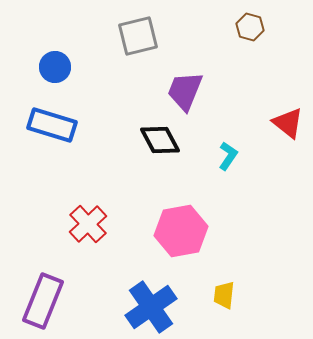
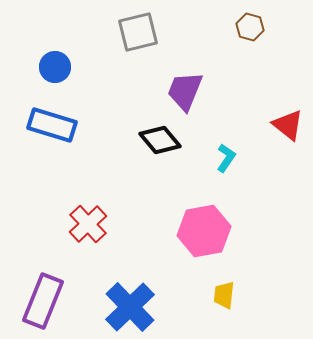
gray square: moved 4 px up
red triangle: moved 2 px down
black diamond: rotated 12 degrees counterclockwise
cyan L-shape: moved 2 px left, 2 px down
pink hexagon: moved 23 px right
blue cross: moved 21 px left; rotated 9 degrees counterclockwise
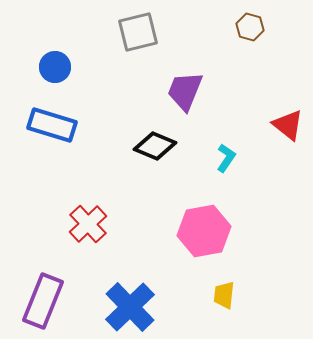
black diamond: moved 5 px left, 6 px down; rotated 27 degrees counterclockwise
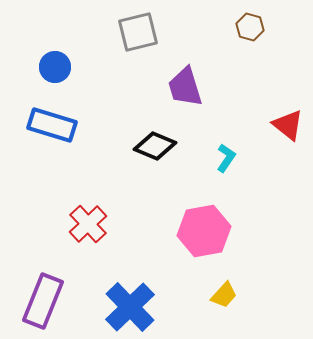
purple trapezoid: moved 4 px up; rotated 39 degrees counterclockwise
yellow trapezoid: rotated 144 degrees counterclockwise
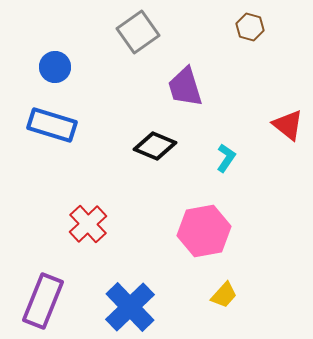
gray square: rotated 21 degrees counterclockwise
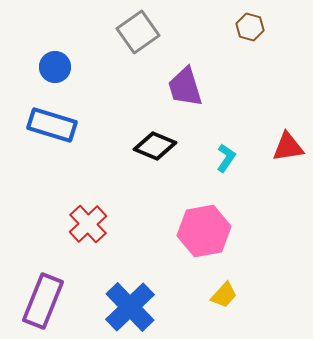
red triangle: moved 22 px down; rotated 48 degrees counterclockwise
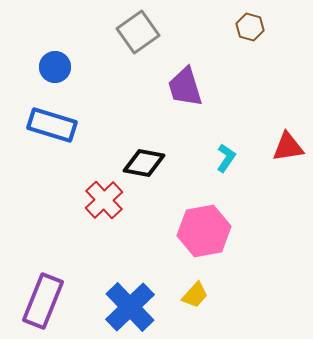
black diamond: moved 11 px left, 17 px down; rotated 12 degrees counterclockwise
red cross: moved 16 px right, 24 px up
yellow trapezoid: moved 29 px left
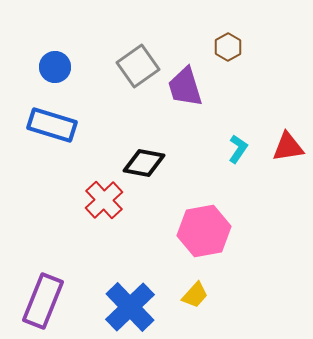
brown hexagon: moved 22 px left, 20 px down; rotated 16 degrees clockwise
gray square: moved 34 px down
cyan L-shape: moved 12 px right, 9 px up
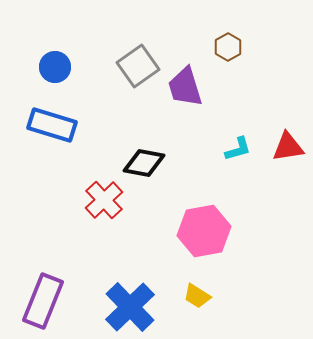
cyan L-shape: rotated 40 degrees clockwise
yellow trapezoid: moved 2 px right, 1 px down; rotated 80 degrees clockwise
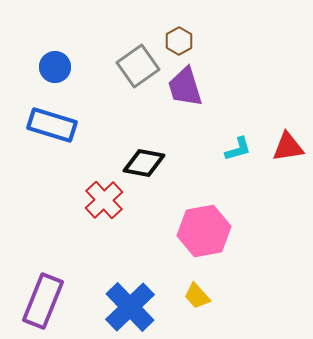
brown hexagon: moved 49 px left, 6 px up
yellow trapezoid: rotated 16 degrees clockwise
